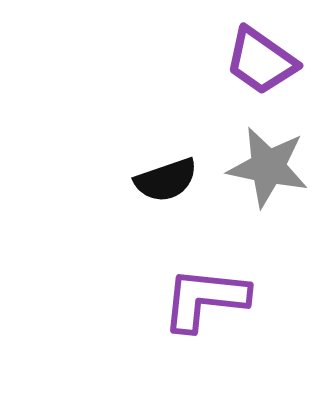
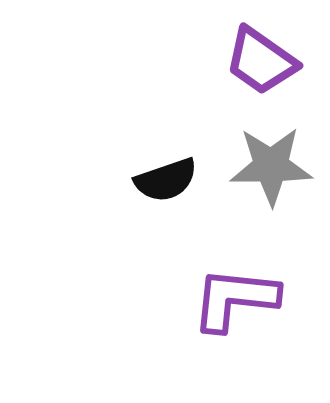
gray star: moved 3 px right, 1 px up; rotated 12 degrees counterclockwise
purple L-shape: moved 30 px right
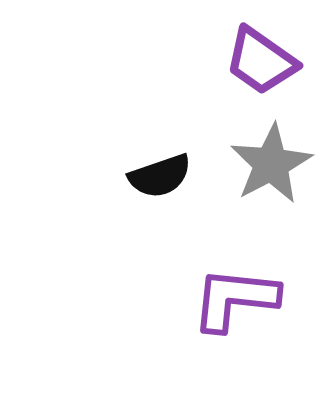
gray star: moved 2 px up; rotated 28 degrees counterclockwise
black semicircle: moved 6 px left, 4 px up
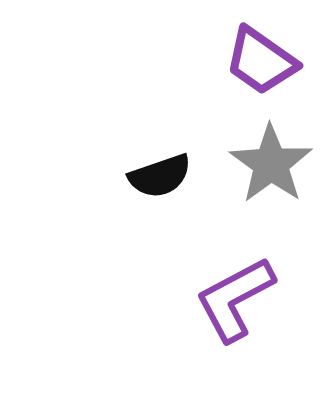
gray star: rotated 8 degrees counterclockwise
purple L-shape: rotated 34 degrees counterclockwise
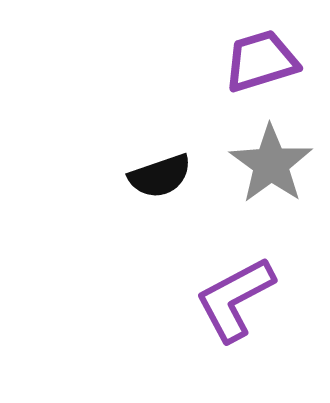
purple trapezoid: rotated 128 degrees clockwise
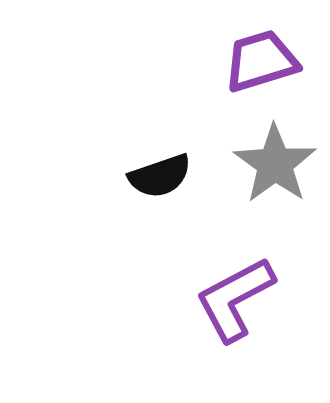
gray star: moved 4 px right
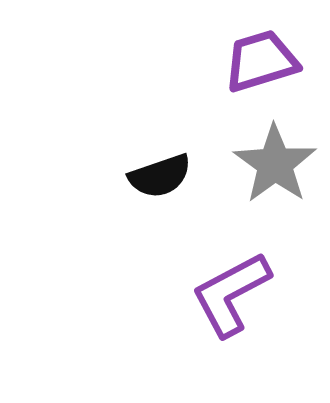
purple L-shape: moved 4 px left, 5 px up
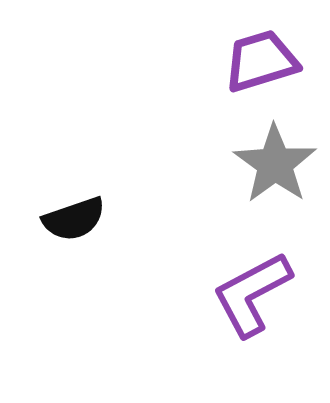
black semicircle: moved 86 px left, 43 px down
purple L-shape: moved 21 px right
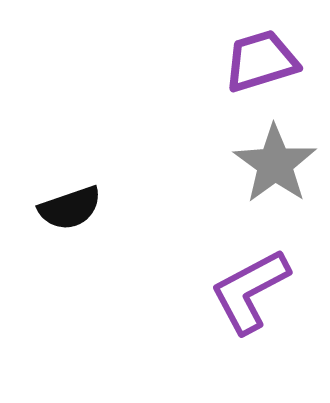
black semicircle: moved 4 px left, 11 px up
purple L-shape: moved 2 px left, 3 px up
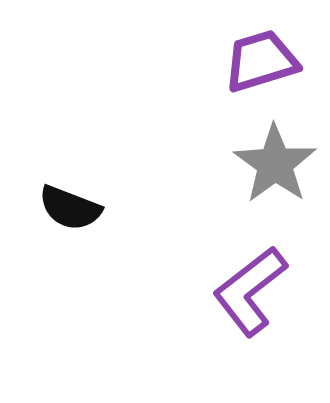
black semicircle: rotated 40 degrees clockwise
purple L-shape: rotated 10 degrees counterclockwise
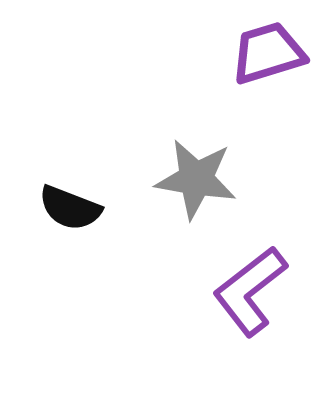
purple trapezoid: moved 7 px right, 8 px up
gray star: moved 79 px left, 15 px down; rotated 26 degrees counterclockwise
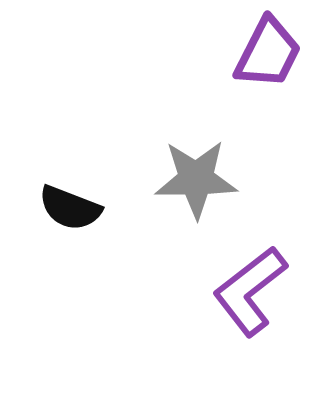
purple trapezoid: rotated 134 degrees clockwise
gray star: rotated 10 degrees counterclockwise
